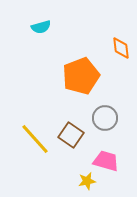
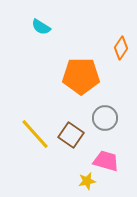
cyan semicircle: rotated 48 degrees clockwise
orange diamond: rotated 40 degrees clockwise
orange pentagon: rotated 21 degrees clockwise
yellow line: moved 5 px up
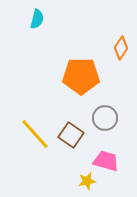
cyan semicircle: moved 4 px left, 8 px up; rotated 108 degrees counterclockwise
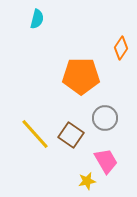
pink trapezoid: rotated 44 degrees clockwise
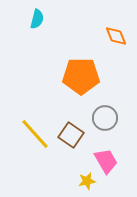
orange diamond: moved 5 px left, 12 px up; rotated 55 degrees counterclockwise
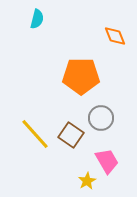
orange diamond: moved 1 px left
gray circle: moved 4 px left
pink trapezoid: moved 1 px right
yellow star: rotated 18 degrees counterclockwise
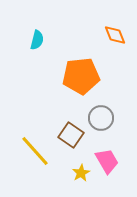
cyan semicircle: moved 21 px down
orange diamond: moved 1 px up
orange pentagon: rotated 6 degrees counterclockwise
yellow line: moved 17 px down
yellow star: moved 6 px left, 8 px up
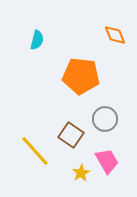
orange pentagon: rotated 12 degrees clockwise
gray circle: moved 4 px right, 1 px down
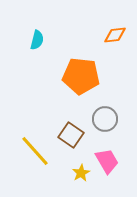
orange diamond: rotated 75 degrees counterclockwise
